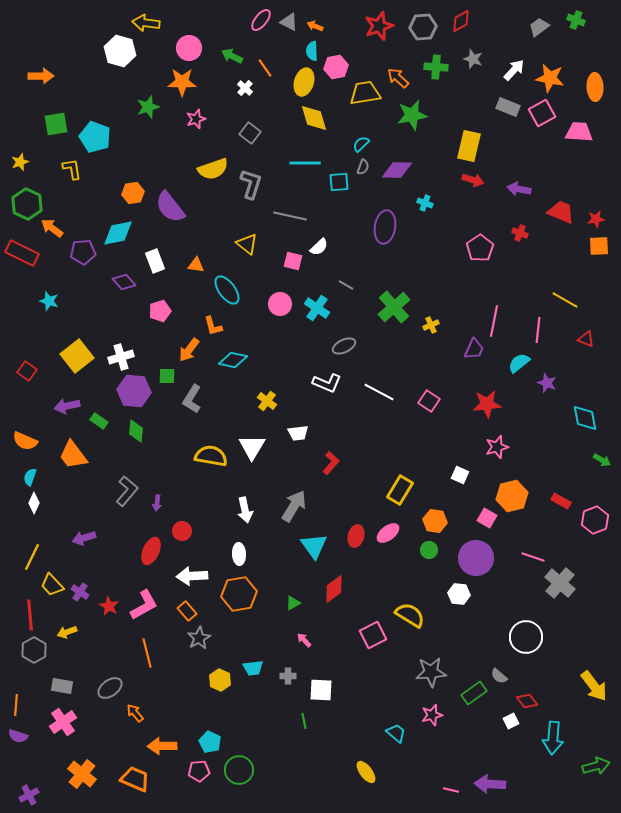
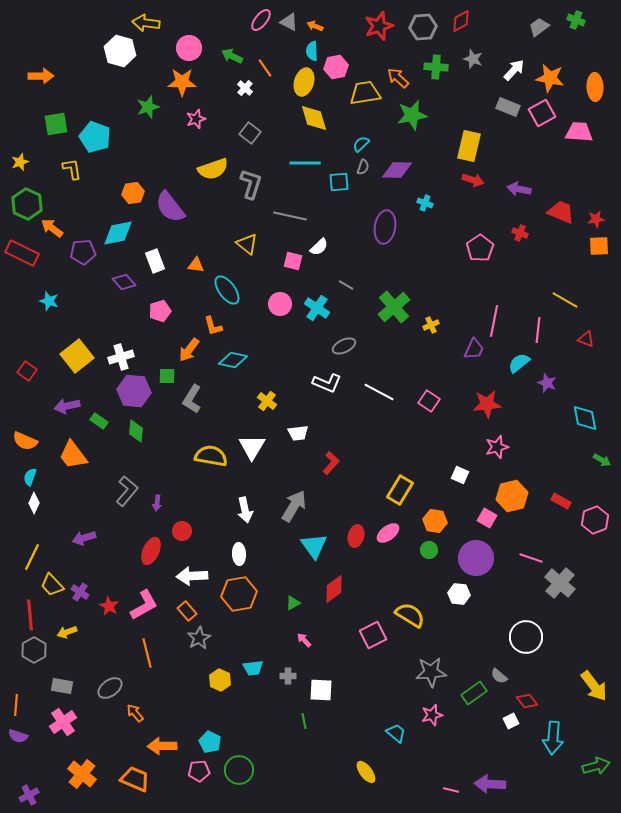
pink line at (533, 557): moved 2 px left, 1 px down
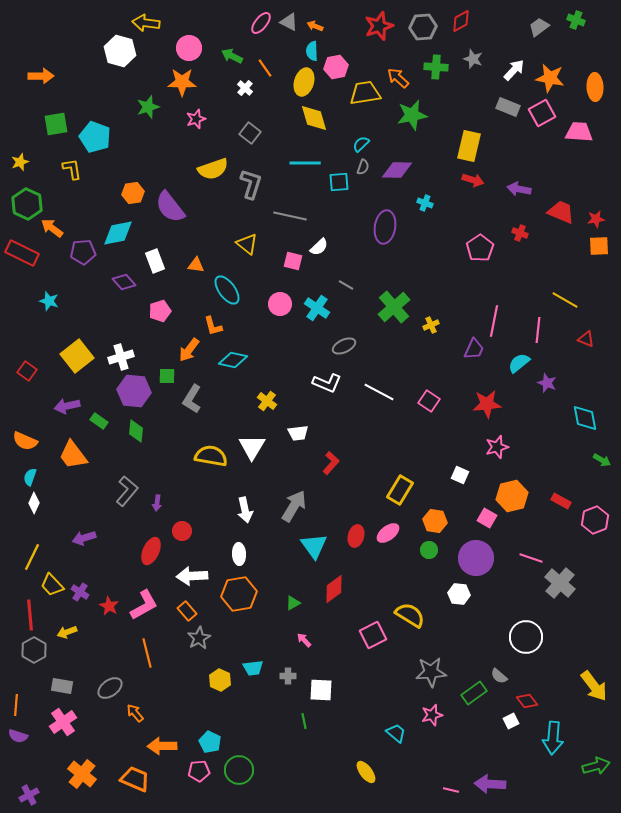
pink ellipse at (261, 20): moved 3 px down
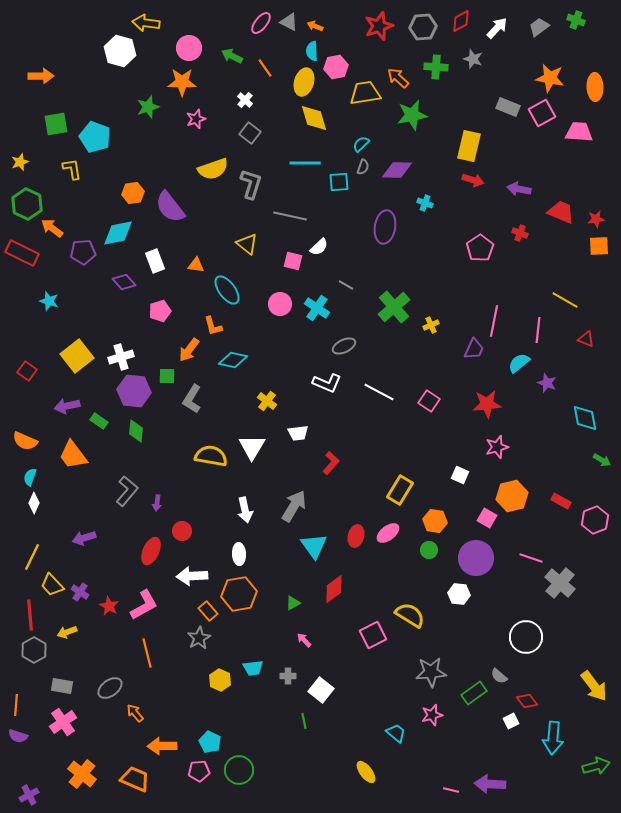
white arrow at (514, 70): moved 17 px left, 42 px up
white cross at (245, 88): moved 12 px down
orange rectangle at (187, 611): moved 21 px right
white square at (321, 690): rotated 35 degrees clockwise
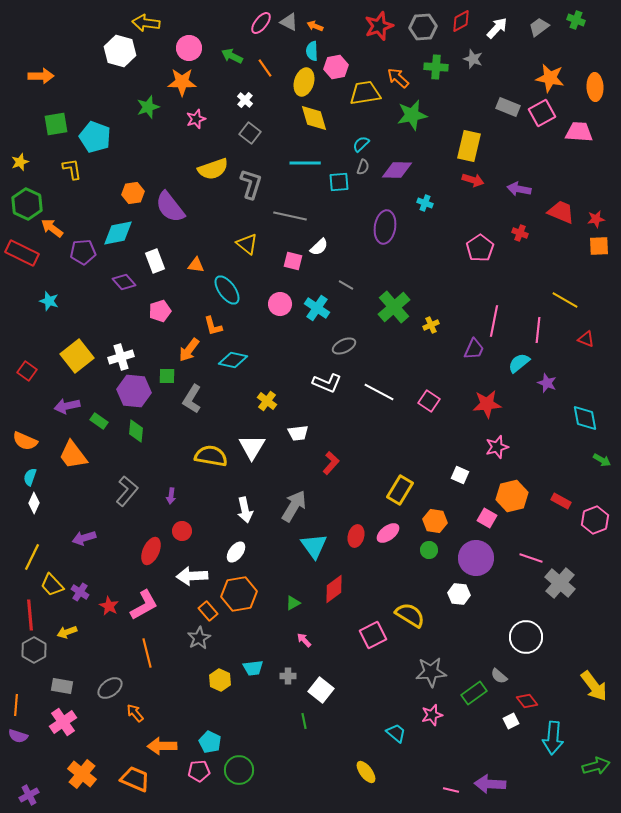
purple arrow at (157, 503): moved 14 px right, 7 px up
white ellipse at (239, 554): moved 3 px left, 2 px up; rotated 40 degrees clockwise
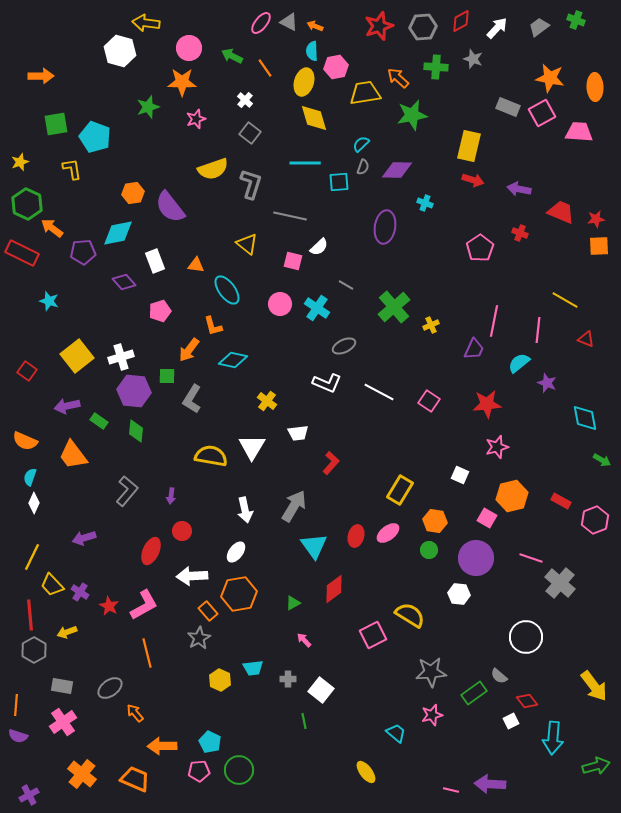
gray cross at (288, 676): moved 3 px down
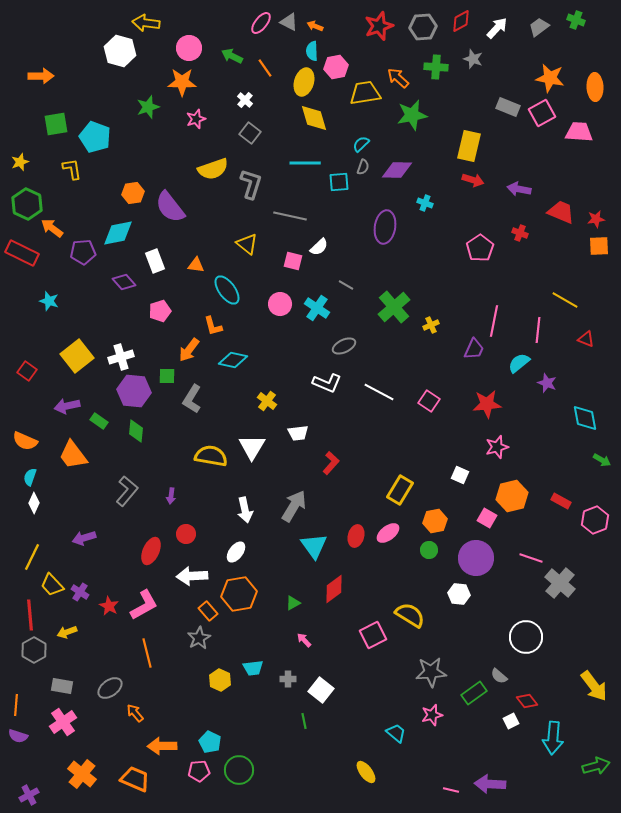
orange hexagon at (435, 521): rotated 20 degrees counterclockwise
red circle at (182, 531): moved 4 px right, 3 px down
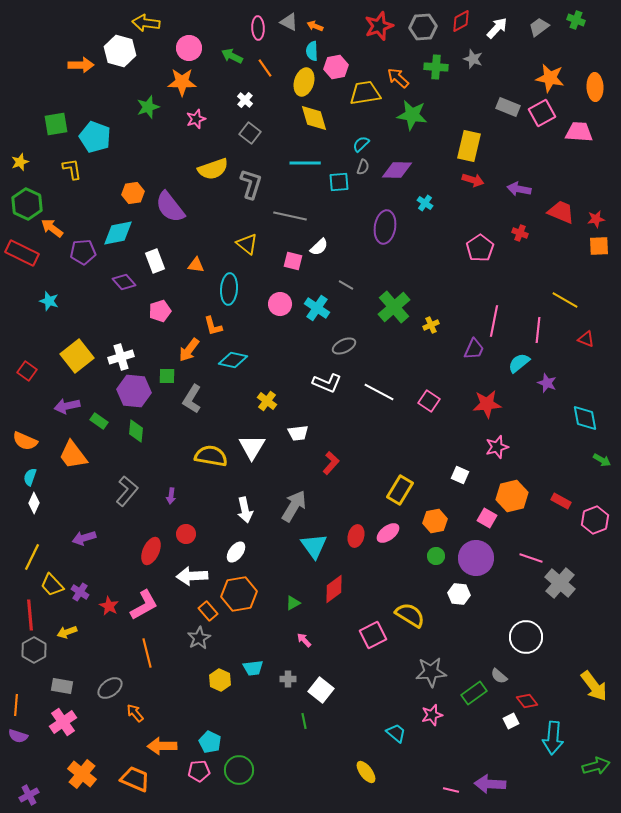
pink ellipse at (261, 23): moved 3 px left, 5 px down; rotated 40 degrees counterclockwise
orange arrow at (41, 76): moved 40 px right, 11 px up
green star at (412, 115): rotated 20 degrees clockwise
cyan cross at (425, 203): rotated 14 degrees clockwise
cyan ellipse at (227, 290): moved 2 px right, 1 px up; rotated 40 degrees clockwise
green circle at (429, 550): moved 7 px right, 6 px down
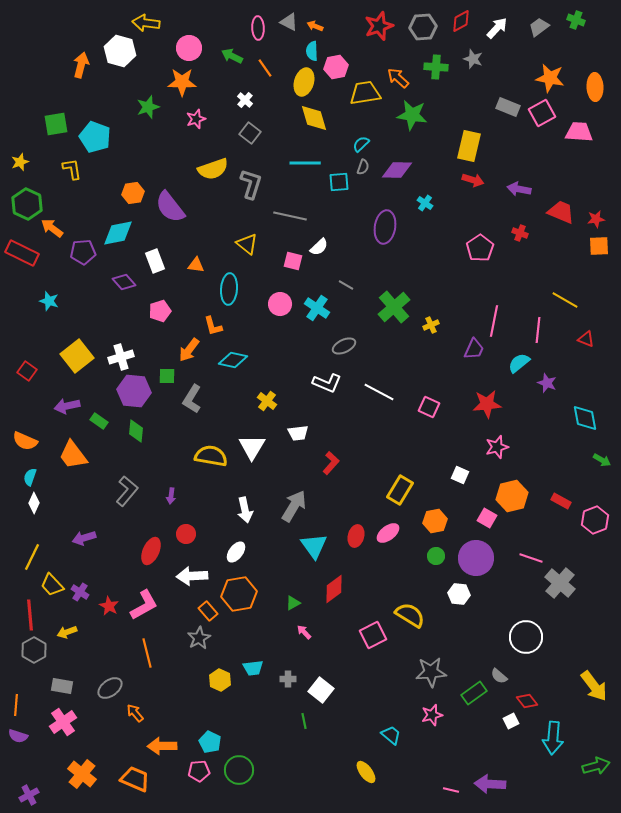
orange arrow at (81, 65): rotated 75 degrees counterclockwise
pink square at (429, 401): moved 6 px down; rotated 10 degrees counterclockwise
pink arrow at (304, 640): moved 8 px up
cyan trapezoid at (396, 733): moved 5 px left, 2 px down
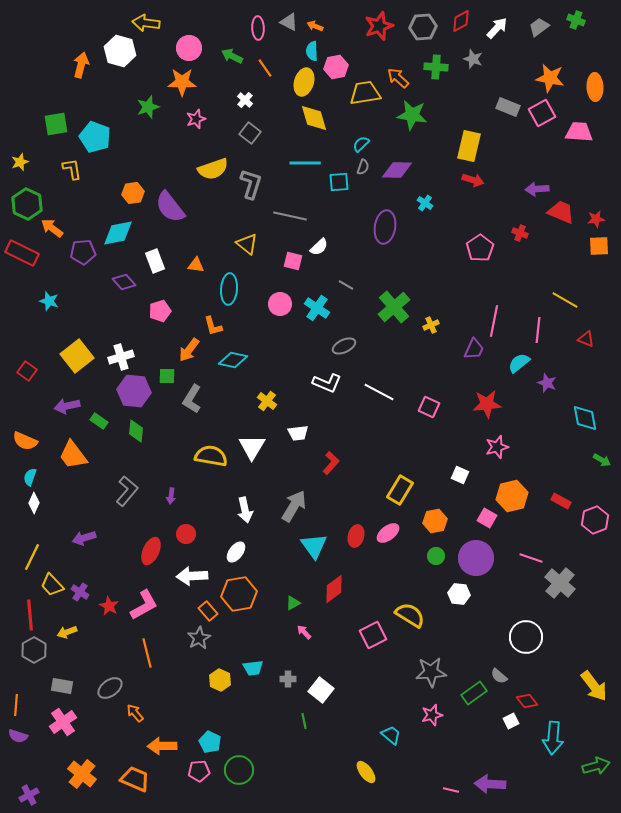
purple arrow at (519, 189): moved 18 px right; rotated 15 degrees counterclockwise
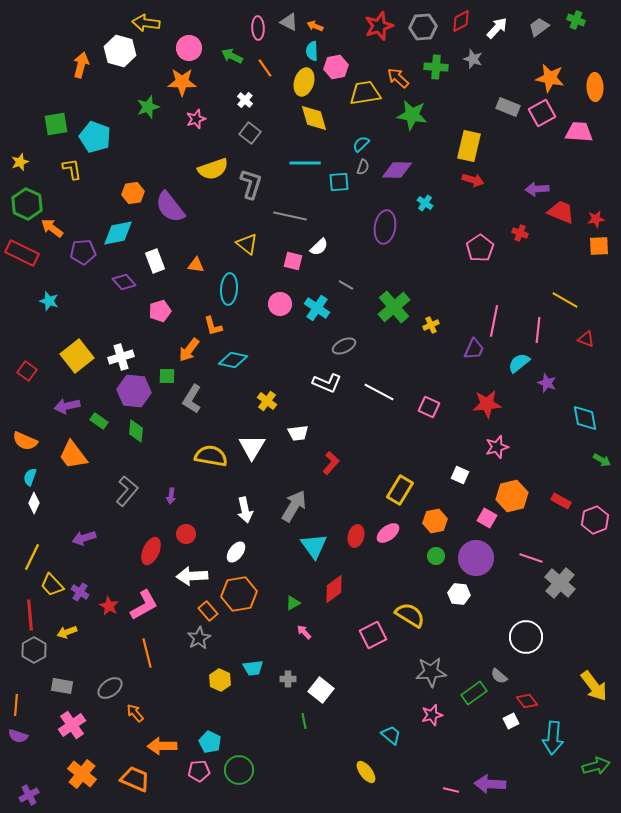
pink cross at (63, 722): moved 9 px right, 3 px down
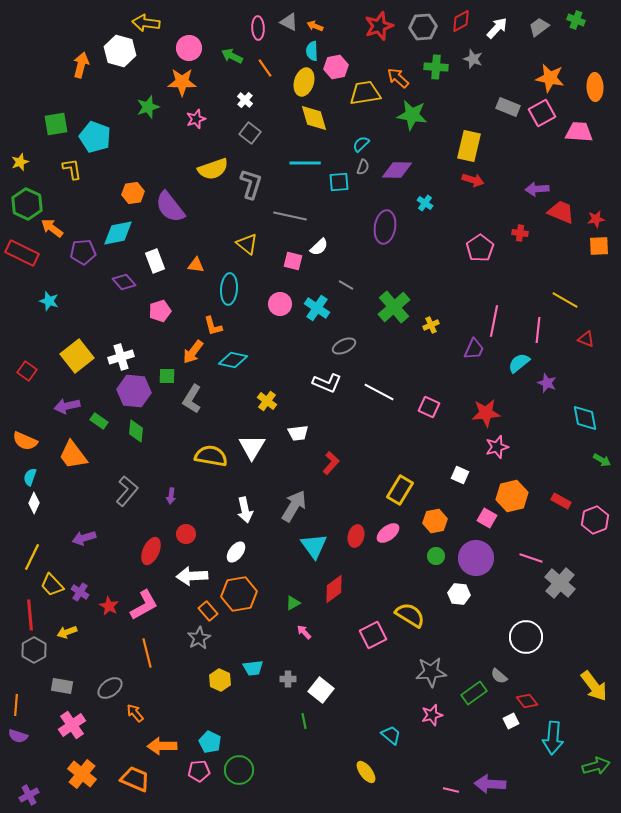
red cross at (520, 233): rotated 14 degrees counterclockwise
orange arrow at (189, 350): moved 4 px right, 2 px down
red star at (487, 404): moved 1 px left, 9 px down
